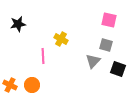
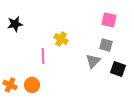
black star: moved 3 px left
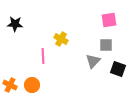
pink square: rotated 21 degrees counterclockwise
black star: rotated 14 degrees clockwise
gray square: rotated 16 degrees counterclockwise
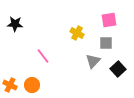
yellow cross: moved 16 px right, 6 px up
gray square: moved 2 px up
pink line: rotated 35 degrees counterclockwise
black square: rotated 28 degrees clockwise
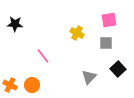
gray triangle: moved 4 px left, 16 px down
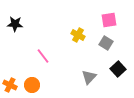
yellow cross: moved 1 px right, 2 px down
gray square: rotated 32 degrees clockwise
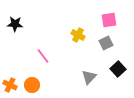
gray square: rotated 32 degrees clockwise
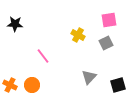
black square: moved 16 px down; rotated 28 degrees clockwise
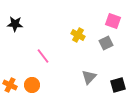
pink square: moved 4 px right, 1 px down; rotated 28 degrees clockwise
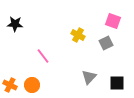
black square: moved 1 px left, 2 px up; rotated 14 degrees clockwise
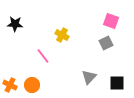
pink square: moved 2 px left
yellow cross: moved 16 px left
